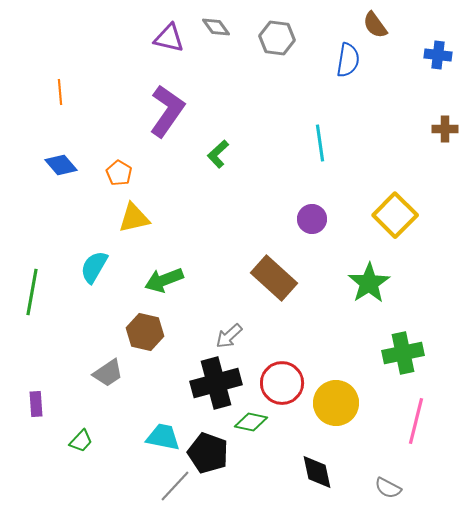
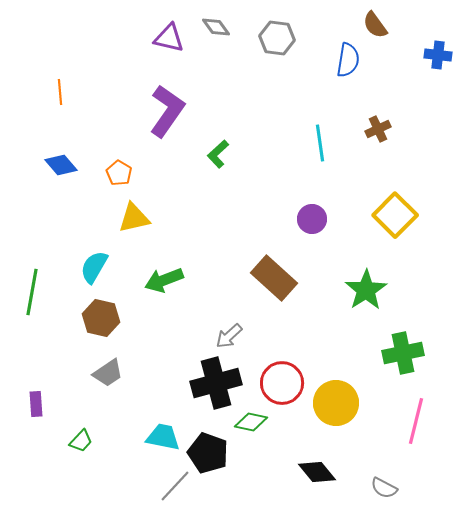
brown cross: moved 67 px left; rotated 25 degrees counterclockwise
green star: moved 3 px left, 7 px down
brown hexagon: moved 44 px left, 14 px up
black diamond: rotated 27 degrees counterclockwise
gray semicircle: moved 4 px left
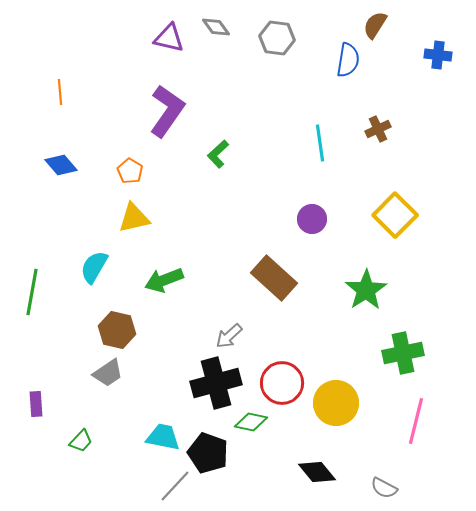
brown semicircle: rotated 68 degrees clockwise
orange pentagon: moved 11 px right, 2 px up
brown hexagon: moved 16 px right, 12 px down
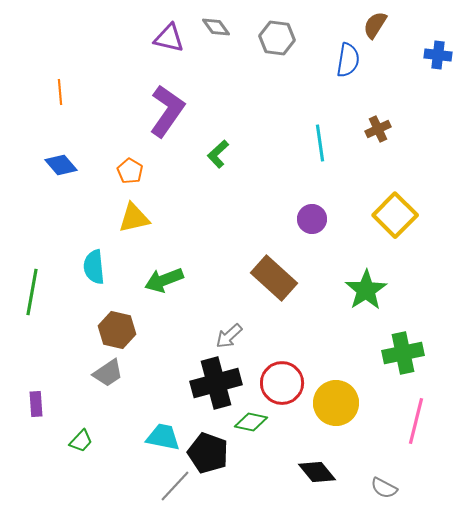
cyan semicircle: rotated 36 degrees counterclockwise
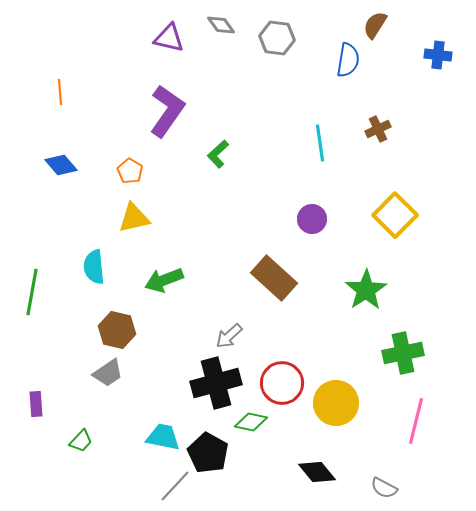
gray diamond: moved 5 px right, 2 px up
black pentagon: rotated 9 degrees clockwise
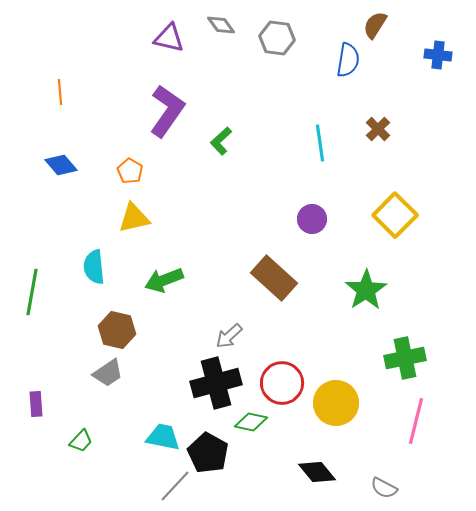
brown cross: rotated 20 degrees counterclockwise
green L-shape: moved 3 px right, 13 px up
green cross: moved 2 px right, 5 px down
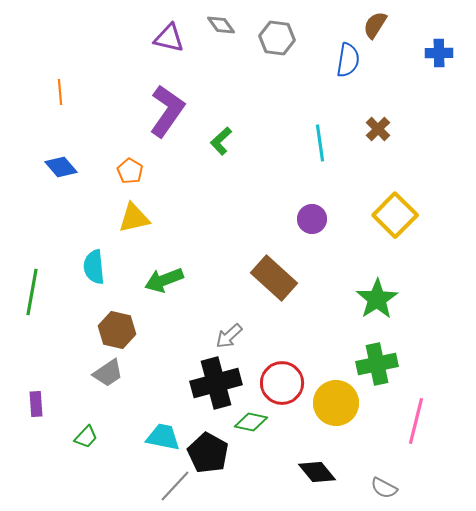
blue cross: moved 1 px right, 2 px up; rotated 8 degrees counterclockwise
blue diamond: moved 2 px down
green star: moved 11 px right, 9 px down
green cross: moved 28 px left, 6 px down
green trapezoid: moved 5 px right, 4 px up
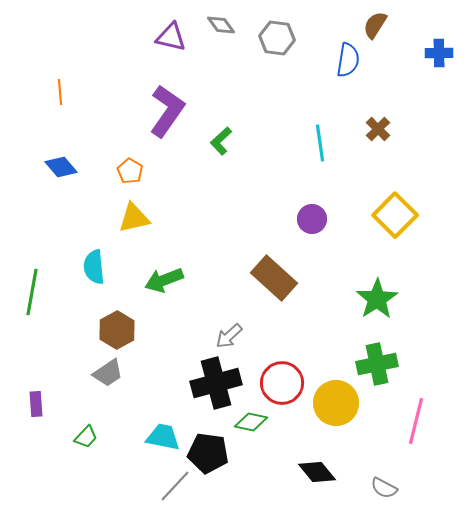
purple triangle: moved 2 px right, 1 px up
brown hexagon: rotated 18 degrees clockwise
black pentagon: rotated 21 degrees counterclockwise
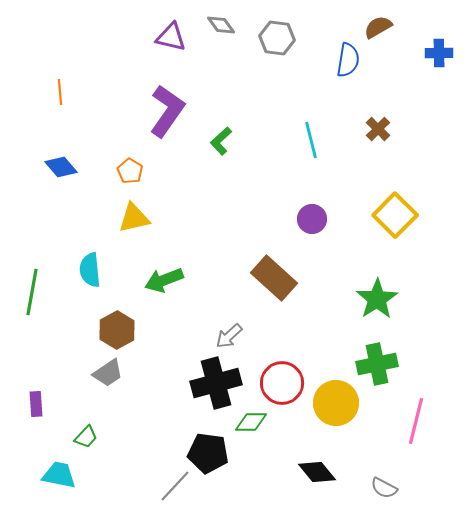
brown semicircle: moved 3 px right, 2 px down; rotated 28 degrees clockwise
cyan line: moved 9 px left, 3 px up; rotated 6 degrees counterclockwise
cyan semicircle: moved 4 px left, 3 px down
green diamond: rotated 12 degrees counterclockwise
cyan trapezoid: moved 104 px left, 38 px down
